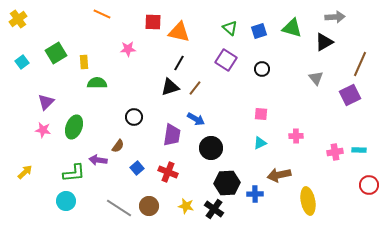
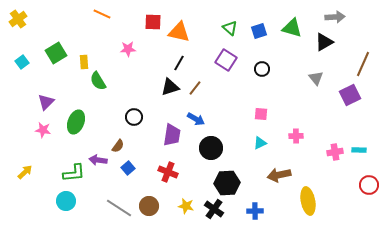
brown line at (360, 64): moved 3 px right
green semicircle at (97, 83): moved 1 px right, 2 px up; rotated 120 degrees counterclockwise
green ellipse at (74, 127): moved 2 px right, 5 px up
blue square at (137, 168): moved 9 px left
blue cross at (255, 194): moved 17 px down
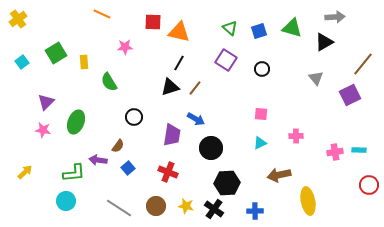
pink star at (128, 49): moved 3 px left, 2 px up
brown line at (363, 64): rotated 15 degrees clockwise
green semicircle at (98, 81): moved 11 px right, 1 px down
brown circle at (149, 206): moved 7 px right
